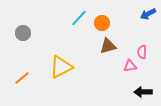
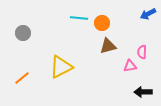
cyan line: rotated 54 degrees clockwise
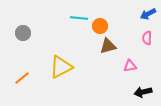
orange circle: moved 2 px left, 3 px down
pink semicircle: moved 5 px right, 14 px up
black arrow: rotated 12 degrees counterclockwise
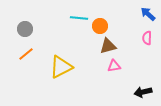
blue arrow: rotated 70 degrees clockwise
gray circle: moved 2 px right, 4 px up
pink triangle: moved 16 px left
orange line: moved 4 px right, 24 px up
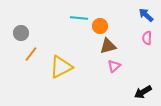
blue arrow: moved 2 px left, 1 px down
gray circle: moved 4 px left, 4 px down
orange line: moved 5 px right; rotated 14 degrees counterclockwise
pink triangle: rotated 32 degrees counterclockwise
black arrow: rotated 18 degrees counterclockwise
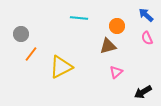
orange circle: moved 17 px right
gray circle: moved 1 px down
pink semicircle: rotated 24 degrees counterclockwise
pink triangle: moved 2 px right, 6 px down
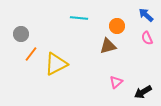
yellow triangle: moved 5 px left, 3 px up
pink triangle: moved 10 px down
